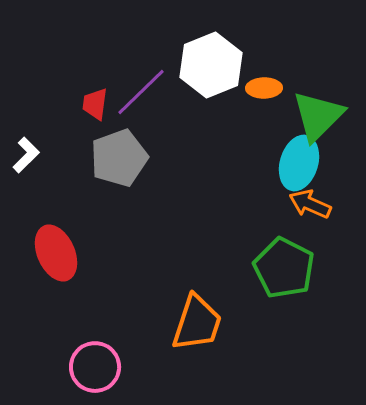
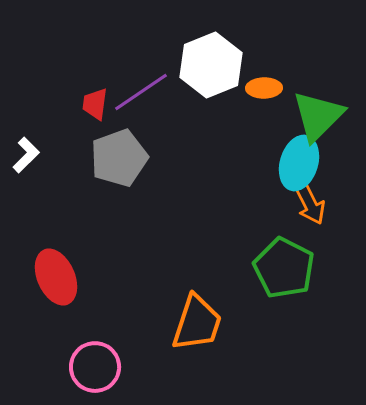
purple line: rotated 10 degrees clockwise
orange arrow: rotated 141 degrees counterclockwise
red ellipse: moved 24 px down
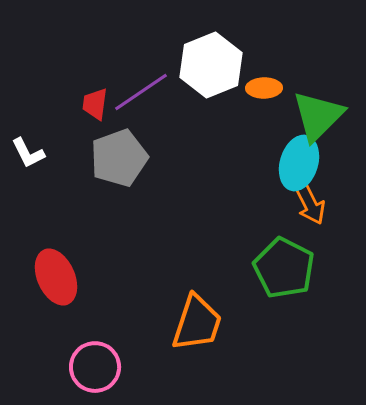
white L-shape: moved 2 px right, 2 px up; rotated 108 degrees clockwise
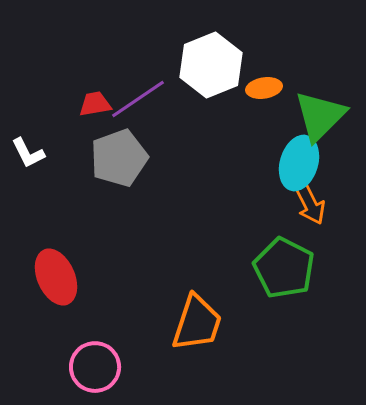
orange ellipse: rotated 8 degrees counterclockwise
purple line: moved 3 px left, 7 px down
red trapezoid: rotated 72 degrees clockwise
green triangle: moved 2 px right
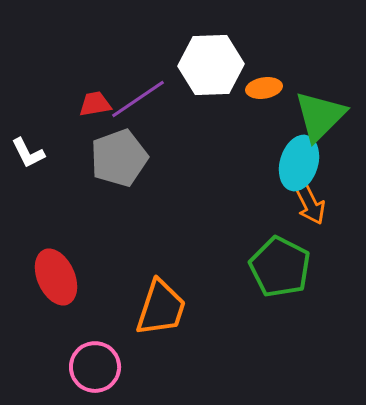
white hexagon: rotated 20 degrees clockwise
green pentagon: moved 4 px left, 1 px up
orange trapezoid: moved 36 px left, 15 px up
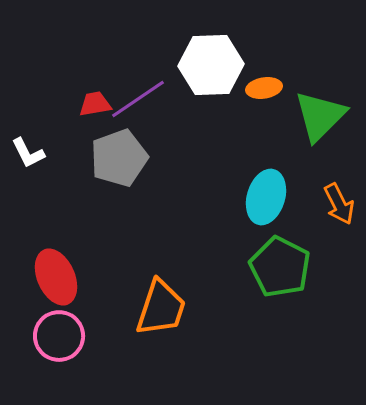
cyan ellipse: moved 33 px left, 34 px down
orange arrow: moved 29 px right
pink circle: moved 36 px left, 31 px up
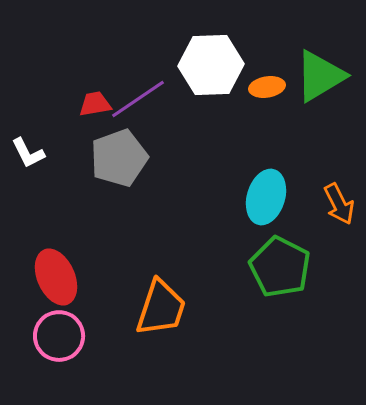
orange ellipse: moved 3 px right, 1 px up
green triangle: moved 40 px up; rotated 14 degrees clockwise
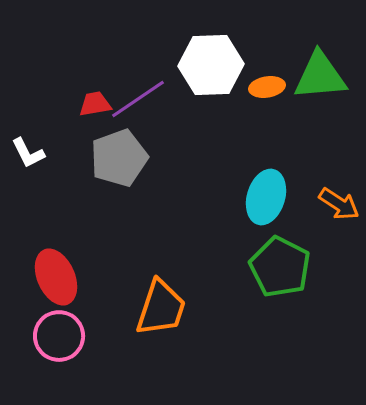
green triangle: rotated 26 degrees clockwise
orange arrow: rotated 30 degrees counterclockwise
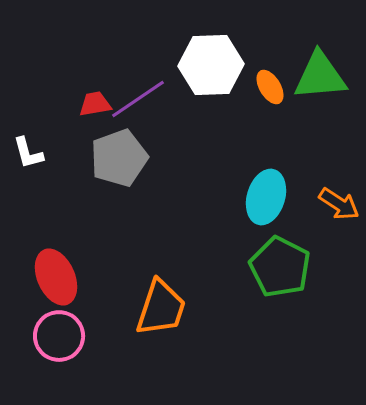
orange ellipse: moved 3 px right; rotated 68 degrees clockwise
white L-shape: rotated 12 degrees clockwise
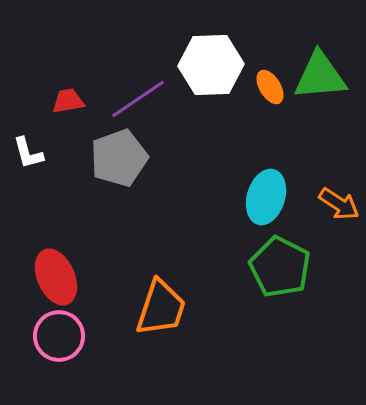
red trapezoid: moved 27 px left, 3 px up
